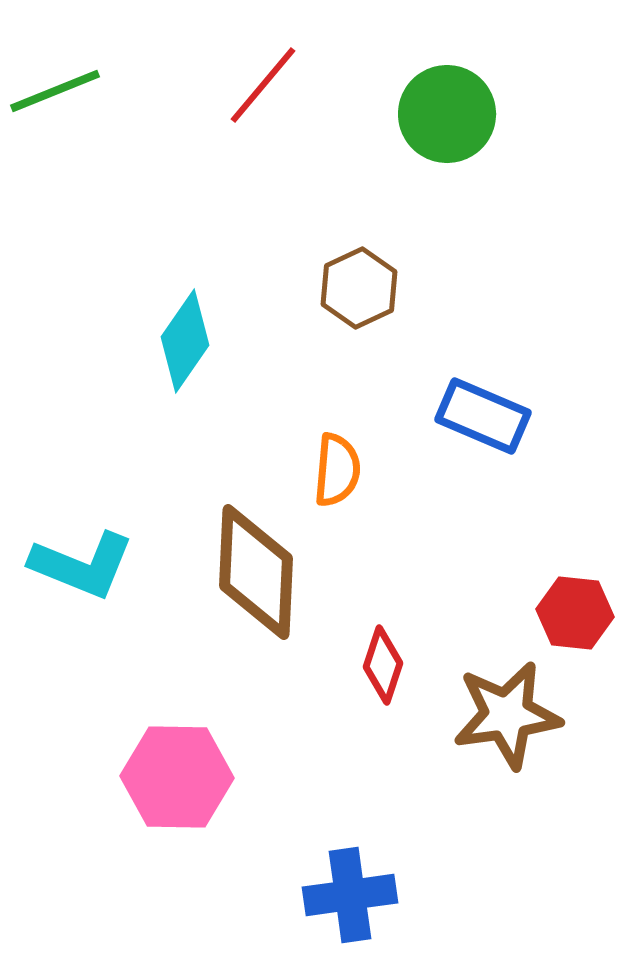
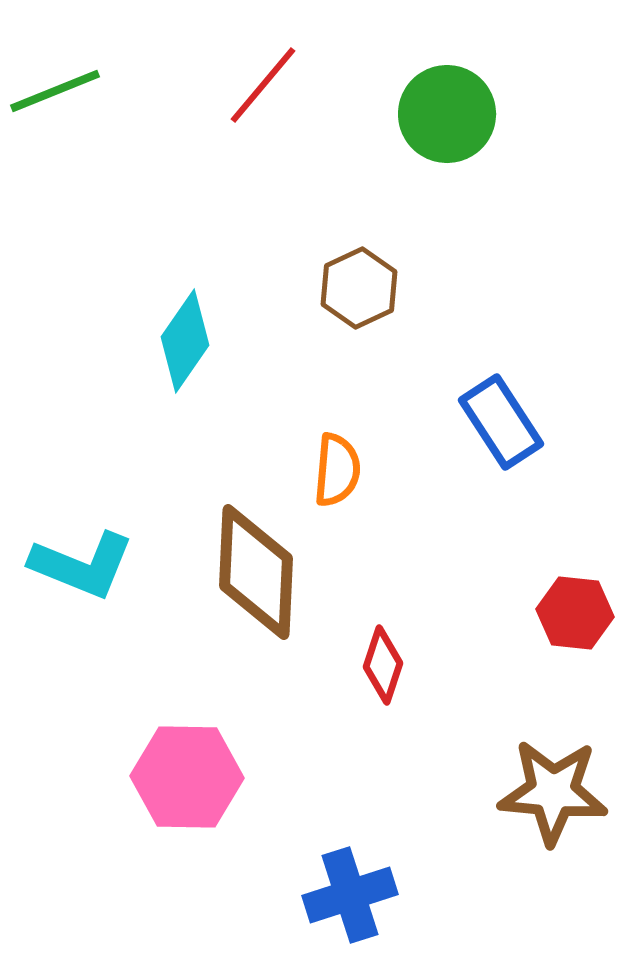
blue rectangle: moved 18 px right, 6 px down; rotated 34 degrees clockwise
brown star: moved 46 px right, 77 px down; rotated 13 degrees clockwise
pink hexagon: moved 10 px right
blue cross: rotated 10 degrees counterclockwise
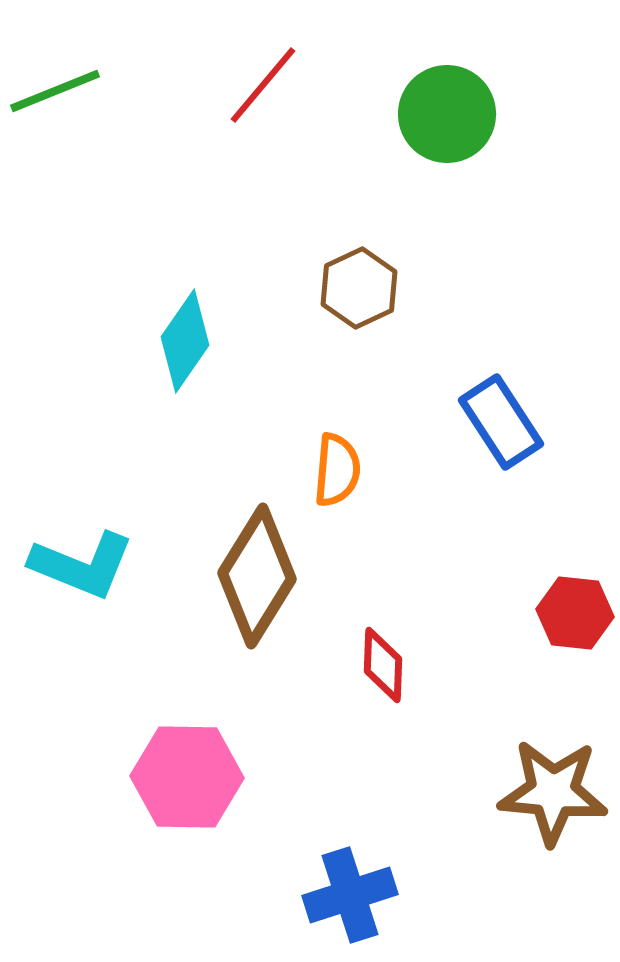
brown diamond: moved 1 px right, 4 px down; rotated 29 degrees clockwise
red diamond: rotated 16 degrees counterclockwise
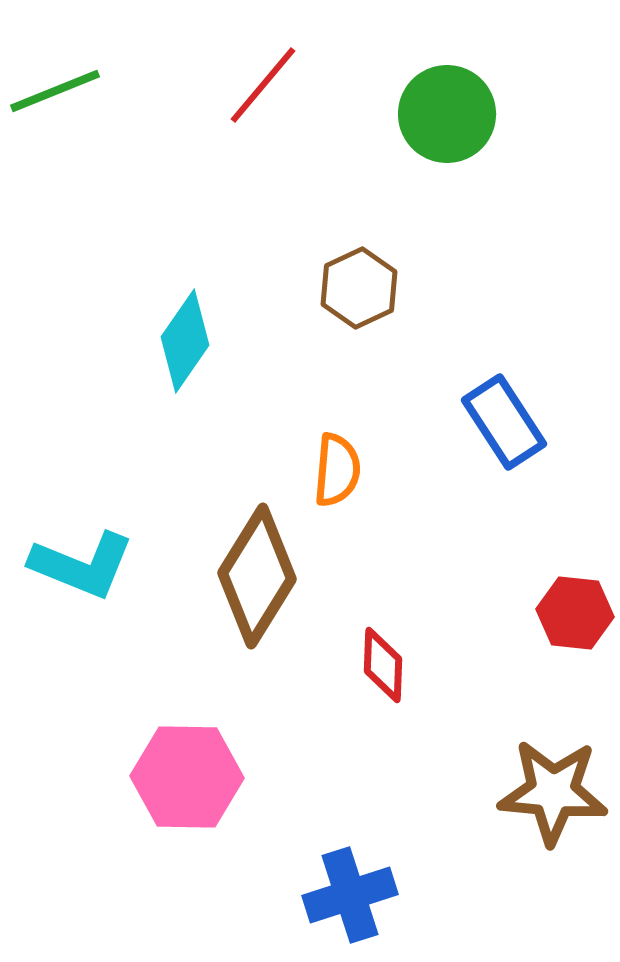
blue rectangle: moved 3 px right
